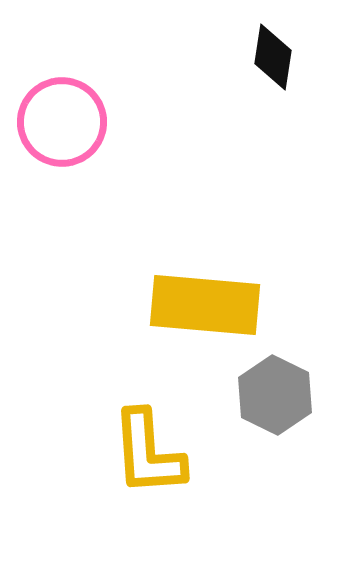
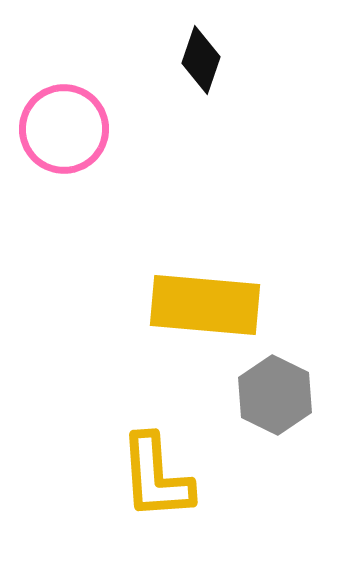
black diamond: moved 72 px left, 3 px down; rotated 10 degrees clockwise
pink circle: moved 2 px right, 7 px down
yellow L-shape: moved 8 px right, 24 px down
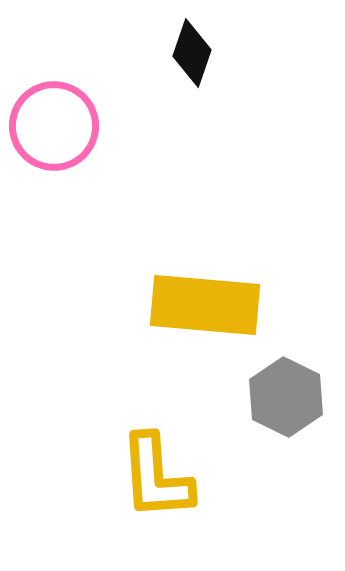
black diamond: moved 9 px left, 7 px up
pink circle: moved 10 px left, 3 px up
gray hexagon: moved 11 px right, 2 px down
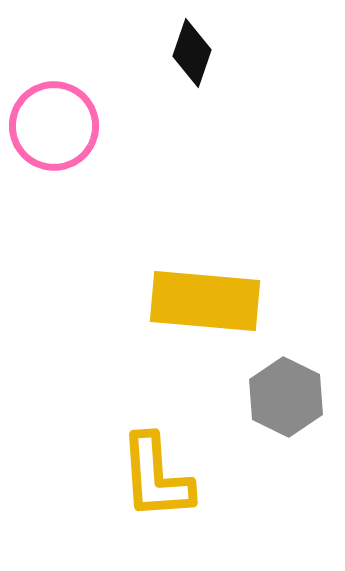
yellow rectangle: moved 4 px up
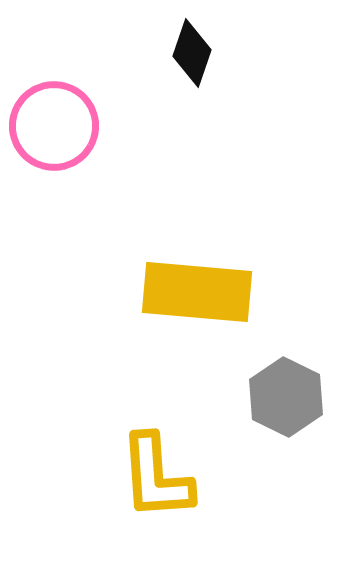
yellow rectangle: moved 8 px left, 9 px up
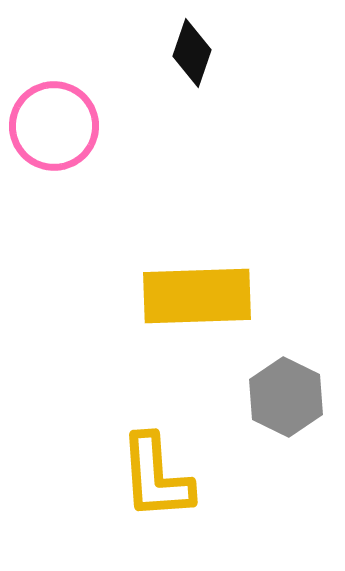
yellow rectangle: moved 4 px down; rotated 7 degrees counterclockwise
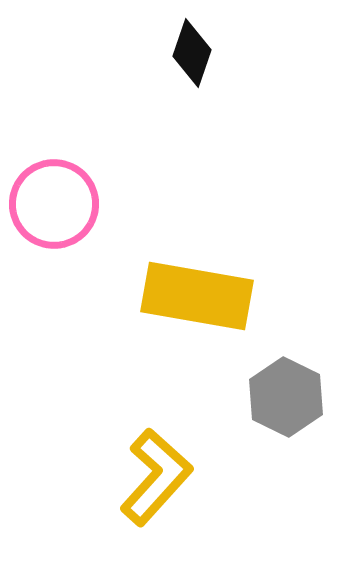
pink circle: moved 78 px down
yellow rectangle: rotated 12 degrees clockwise
yellow L-shape: rotated 134 degrees counterclockwise
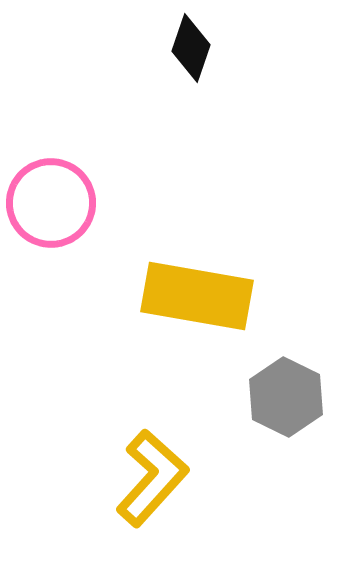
black diamond: moved 1 px left, 5 px up
pink circle: moved 3 px left, 1 px up
yellow L-shape: moved 4 px left, 1 px down
